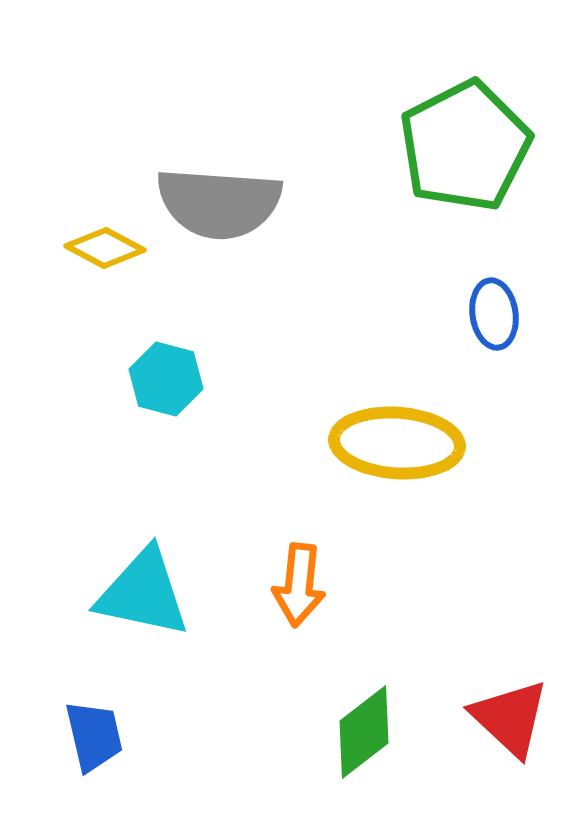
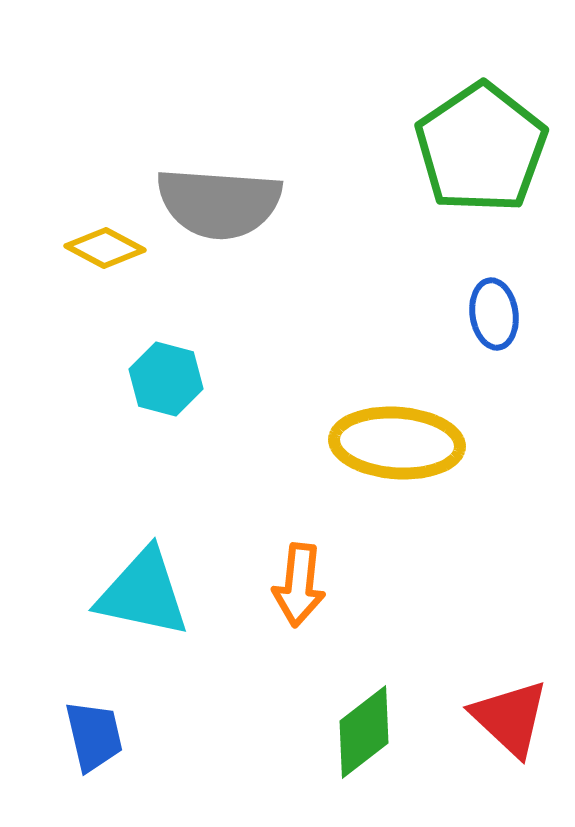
green pentagon: moved 16 px right, 2 px down; rotated 7 degrees counterclockwise
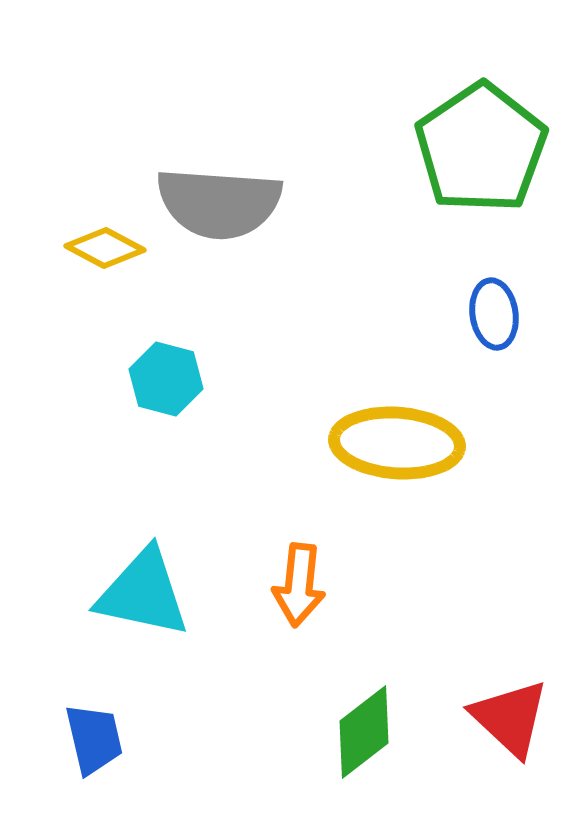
blue trapezoid: moved 3 px down
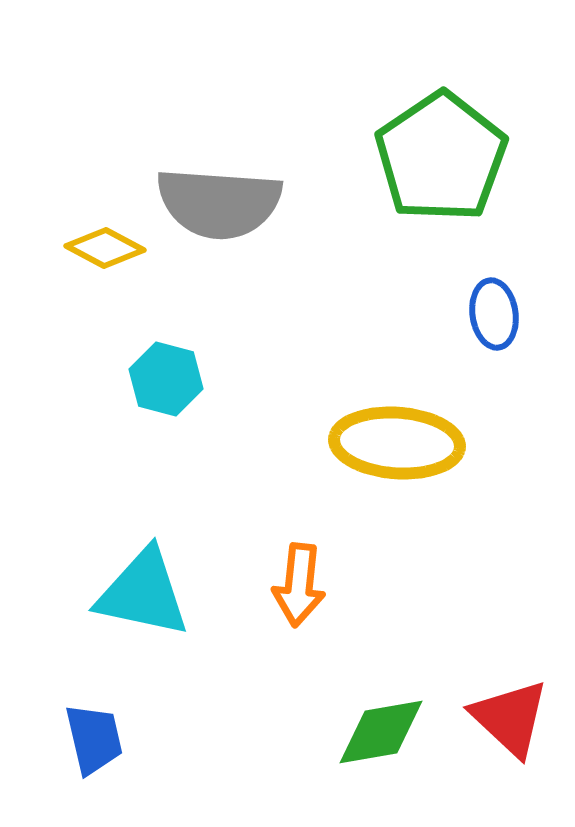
green pentagon: moved 40 px left, 9 px down
green diamond: moved 17 px right; rotated 28 degrees clockwise
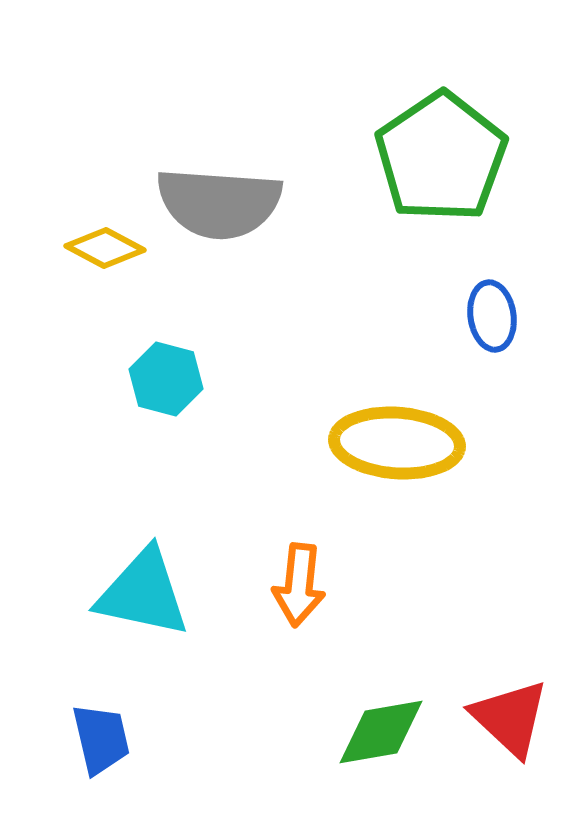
blue ellipse: moved 2 px left, 2 px down
blue trapezoid: moved 7 px right
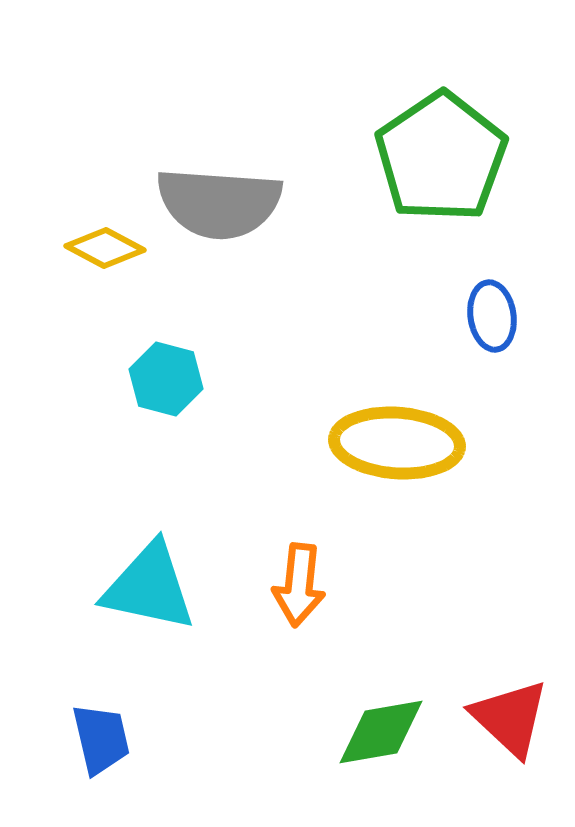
cyan triangle: moved 6 px right, 6 px up
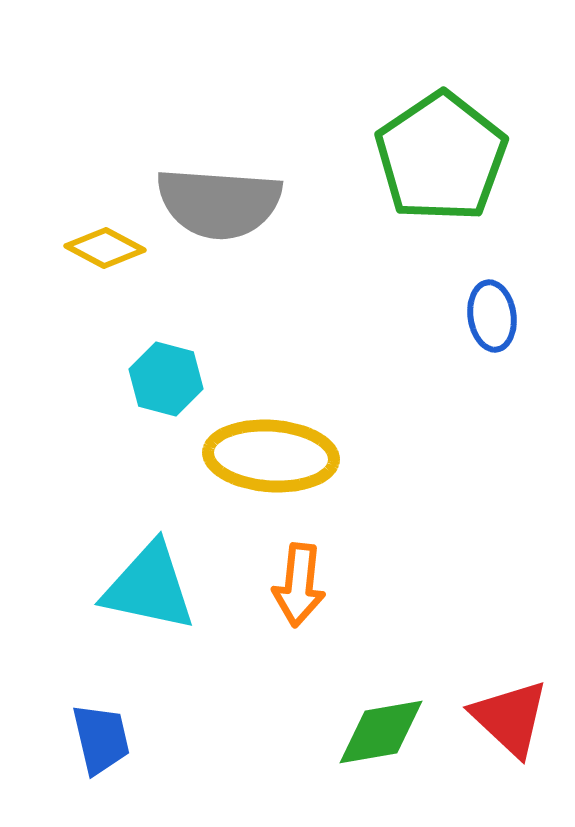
yellow ellipse: moved 126 px left, 13 px down
